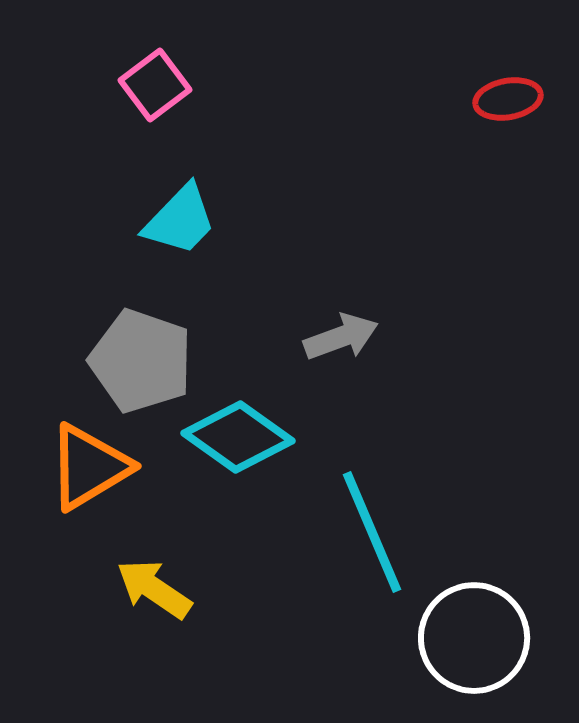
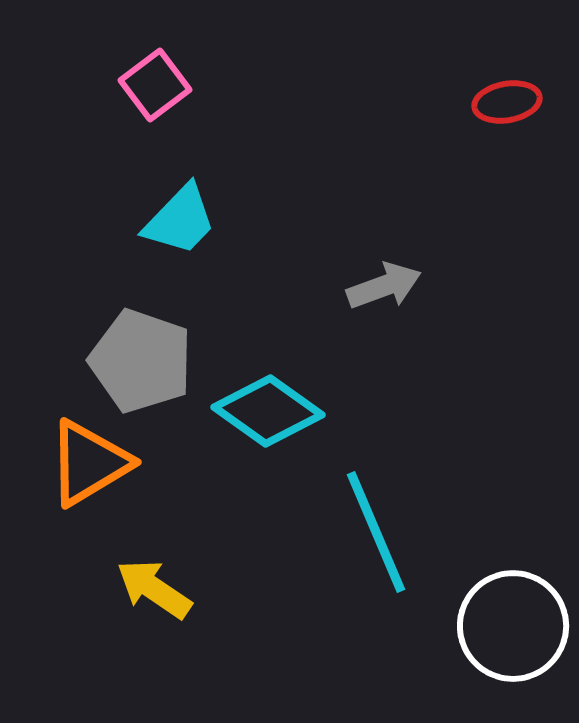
red ellipse: moved 1 px left, 3 px down
gray arrow: moved 43 px right, 51 px up
cyan diamond: moved 30 px right, 26 px up
orange triangle: moved 4 px up
cyan line: moved 4 px right
white circle: moved 39 px right, 12 px up
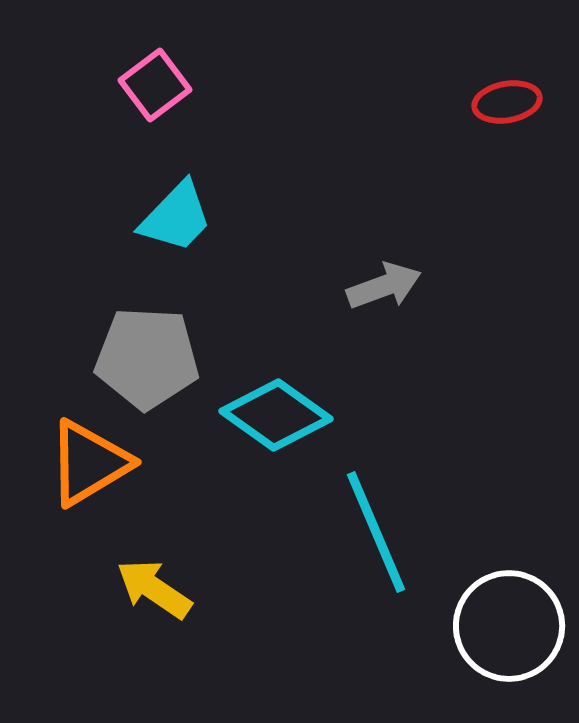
cyan trapezoid: moved 4 px left, 3 px up
gray pentagon: moved 6 px right, 3 px up; rotated 16 degrees counterclockwise
cyan diamond: moved 8 px right, 4 px down
white circle: moved 4 px left
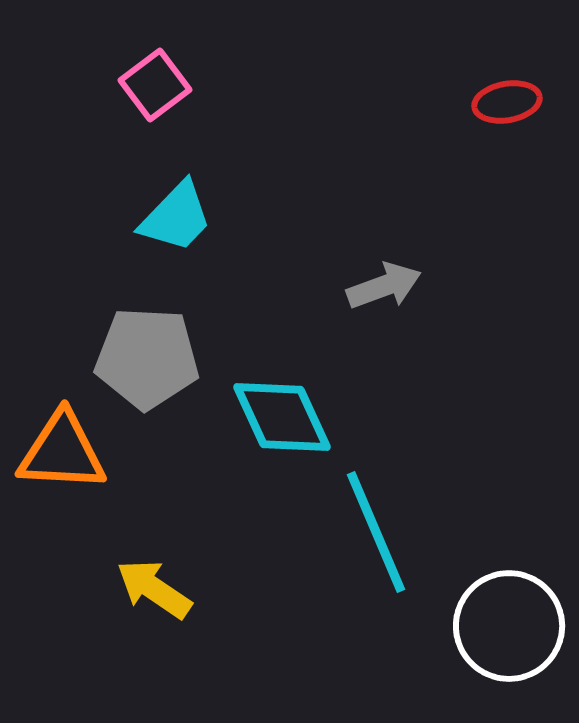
cyan diamond: moved 6 px right, 2 px down; rotated 30 degrees clockwise
orange triangle: moved 27 px left, 11 px up; rotated 34 degrees clockwise
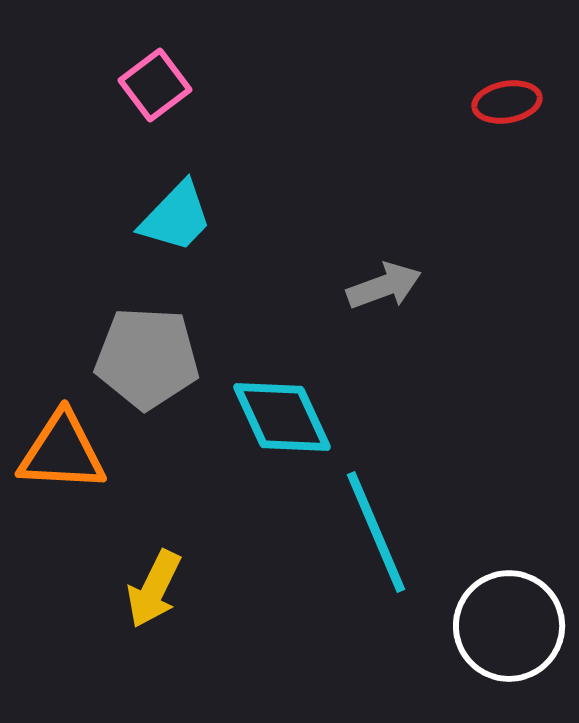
yellow arrow: rotated 98 degrees counterclockwise
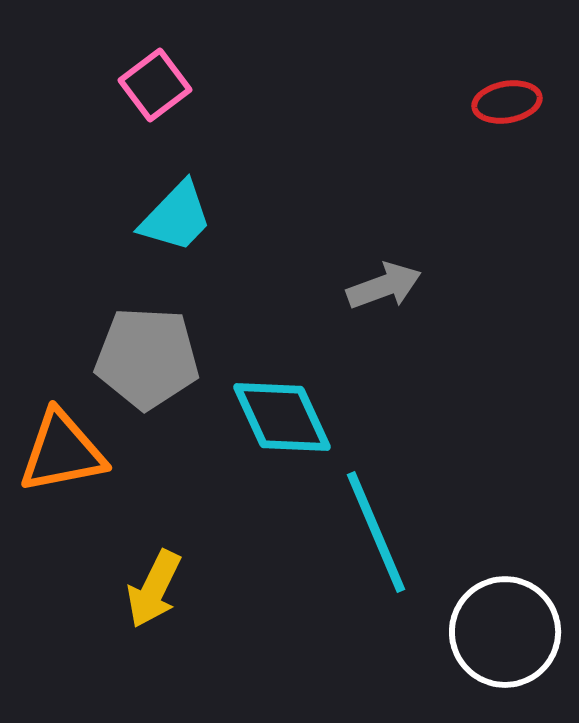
orange triangle: rotated 14 degrees counterclockwise
white circle: moved 4 px left, 6 px down
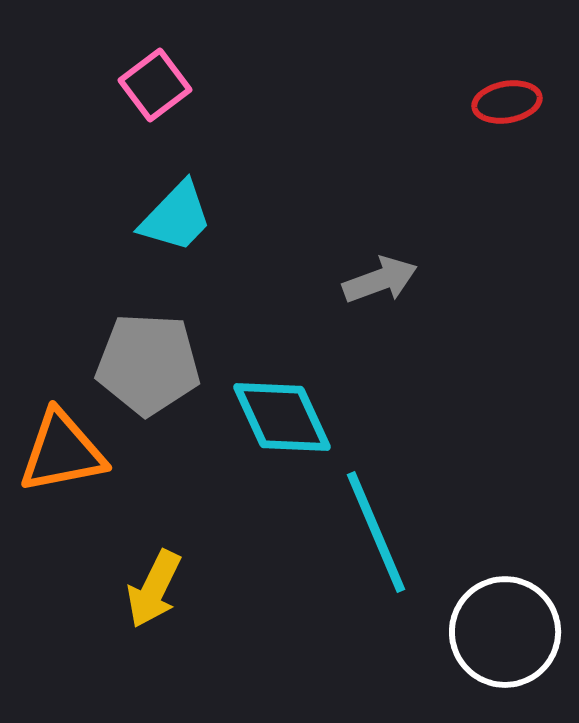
gray arrow: moved 4 px left, 6 px up
gray pentagon: moved 1 px right, 6 px down
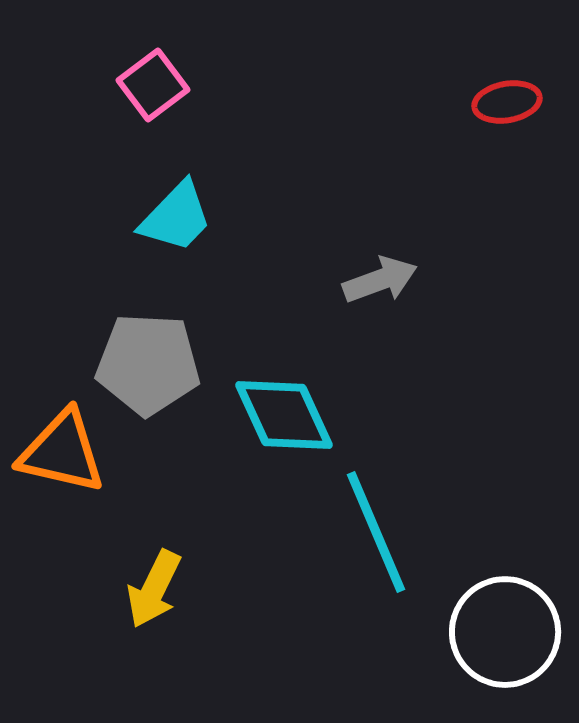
pink square: moved 2 px left
cyan diamond: moved 2 px right, 2 px up
orange triangle: rotated 24 degrees clockwise
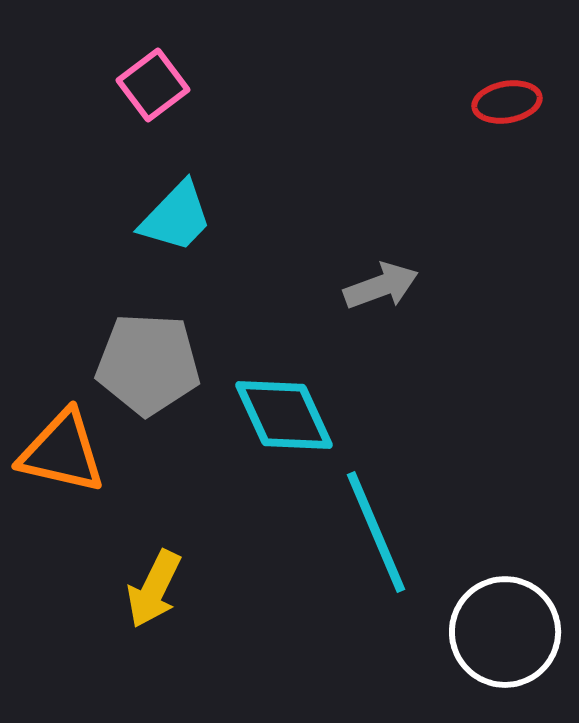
gray arrow: moved 1 px right, 6 px down
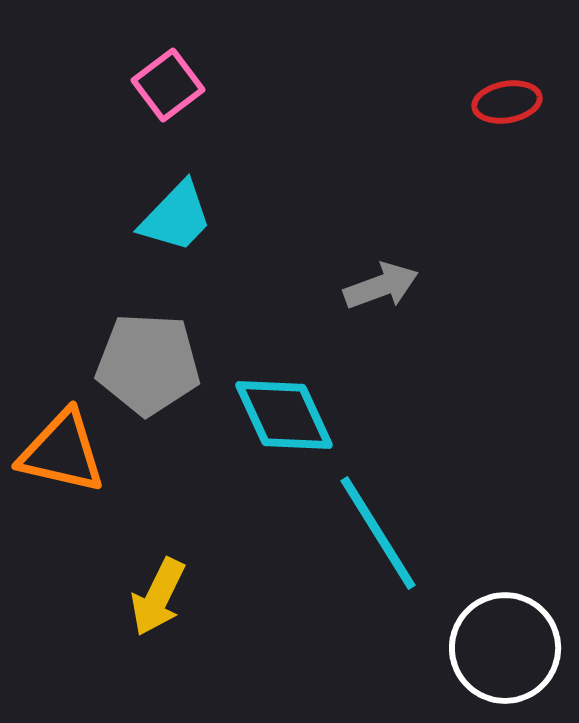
pink square: moved 15 px right
cyan line: moved 2 px right, 1 px down; rotated 9 degrees counterclockwise
yellow arrow: moved 4 px right, 8 px down
white circle: moved 16 px down
